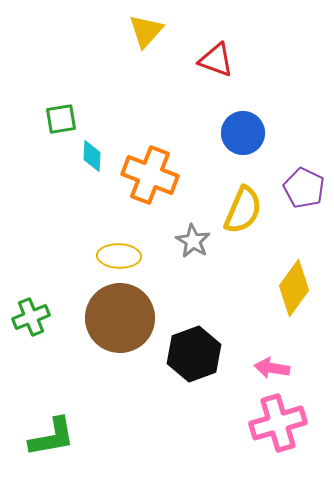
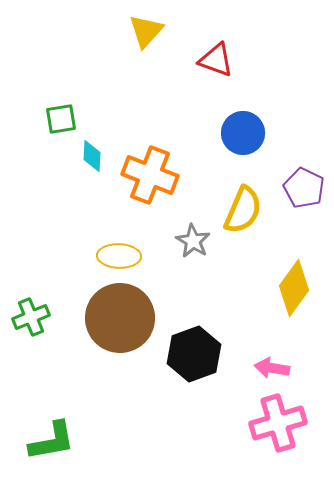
green L-shape: moved 4 px down
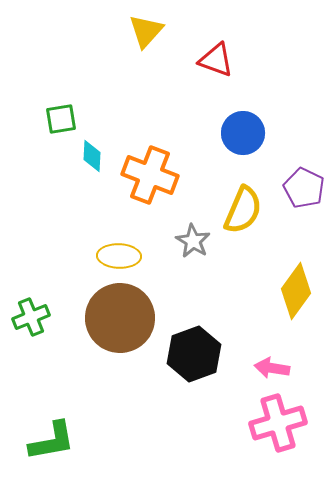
yellow diamond: moved 2 px right, 3 px down
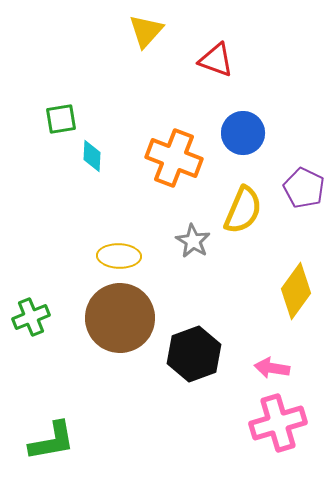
orange cross: moved 24 px right, 17 px up
